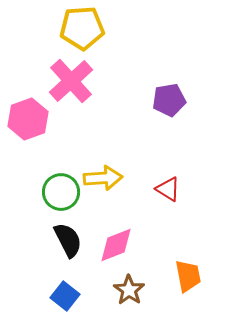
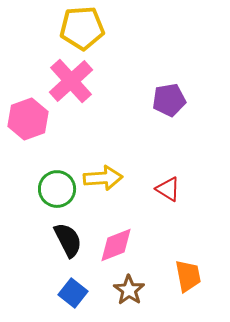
green circle: moved 4 px left, 3 px up
blue square: moved 8 px right, 3 px up
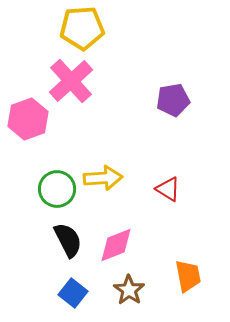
purple pentagon: moved 4 px right
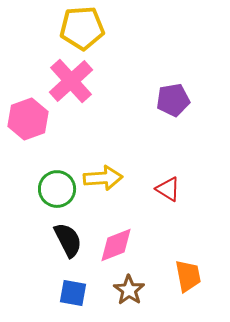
blue square: rotated 28 degrees counterclockwise
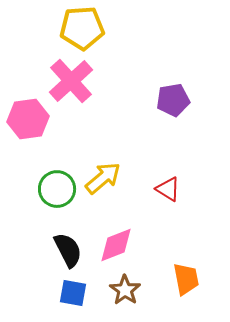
pink hexagon: rotated 12 degrees clockwise
yellow arrow: rotated 36 degrees counterclockwise
black semicircle: moved 10 px down
orange trapezoid: moved 2 px left, 3 px down
brown star: moved 4 px left
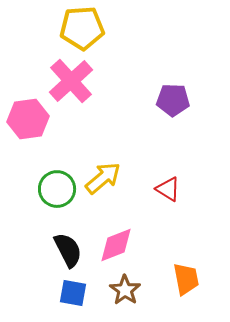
purple pentagon: rotated 12 degrees clockwise
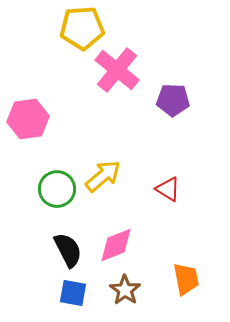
pink cross: moved 46 px right, 11 px up; rotated 9 degrees counterclockwise
yellow arrow: moved 2 px up
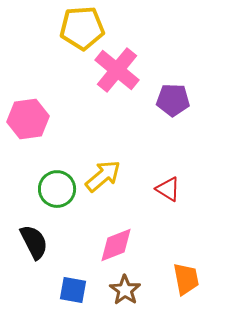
black semicircle: moved 34 px left, 8 px up
blue square: moved 3 px up
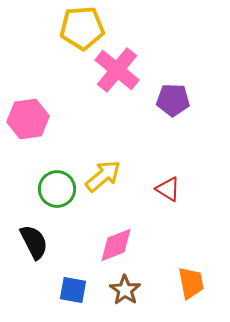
orange trapezoid: moved 5 px right, 4 px down
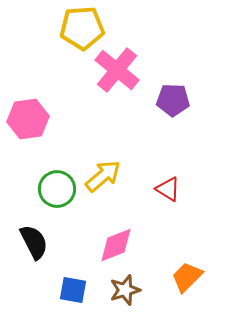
orange trapezoid: moved 4 px left, 6 px up; rotated 124 degrees counterclockwise
brown star: rotated 20 degrees clockwise
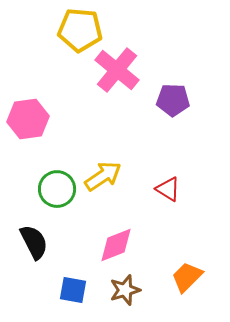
yellow pentagon: moved 2 px left, 2 px down; rotated 9 degrees clockwise
yellow arrow: rotated 6 degrees clockwise
